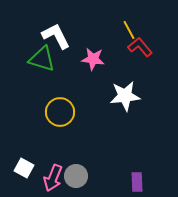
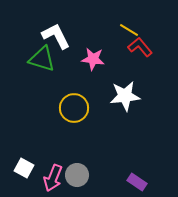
yellow line: rotated 30 degrees counterclockwise
yellow circle: moved 14 px right, 4 px up
gray circle: moved 1 px right, 1 px up
purple rectangle: rotated 54 degrees counterclockwise
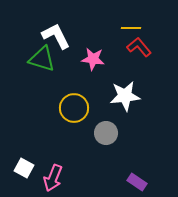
yellow line: moved 2 px right, 2 px up; rotated 30 degrees counterclockwise
red L-shape: moved 1 px left
gray circle: moved 29 px right, 42 px up
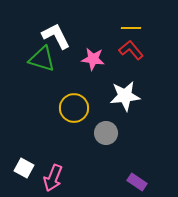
red L-shape: moved 8 px left, 3 px down
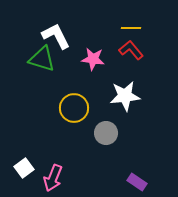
white square: rotated 24 degrees clockwise
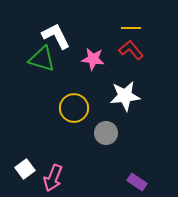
white square: moved 1 px right, 1 px down
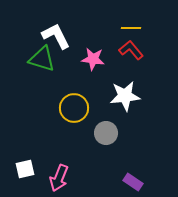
white square: rotated 24 degrees clockwise
pink arrow: moved 6 px right
purple rectangle: moved 4 px left
